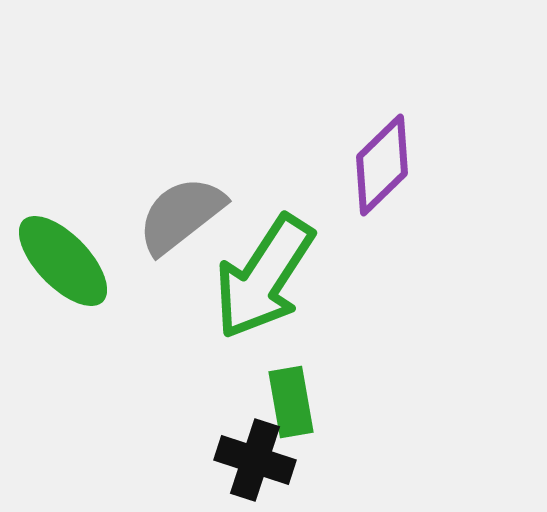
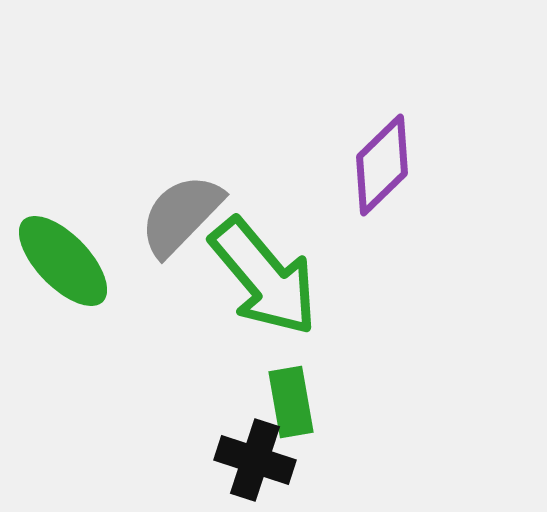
gray semicircle: rotated 8 degrees counterclockwise
green arrow: rotated 73 degrees counterclockwise
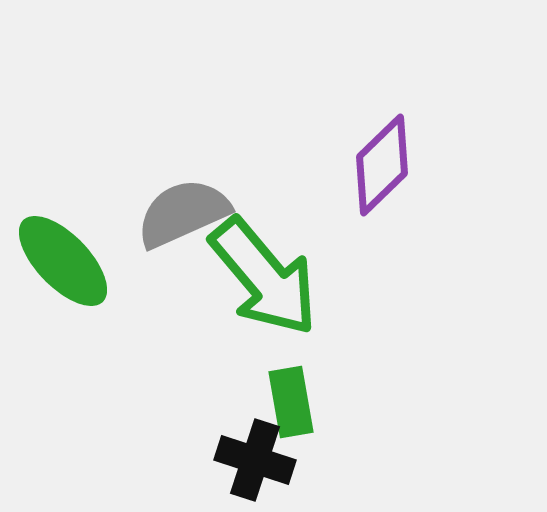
gray semicircle: moved 2 px right, 2 px up; rotated 22 degrees clockwise
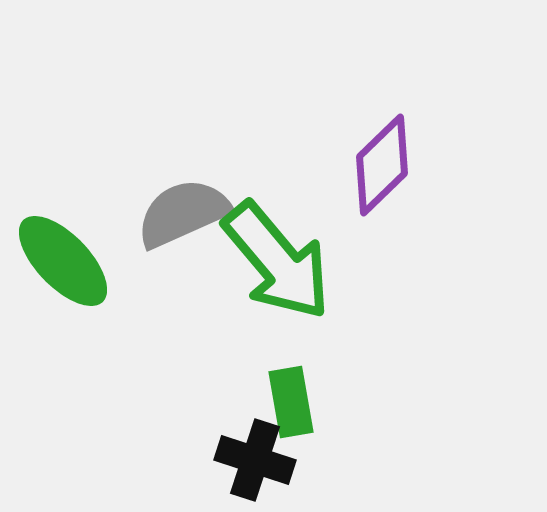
green arrow: moved 13 px right, 16 px up
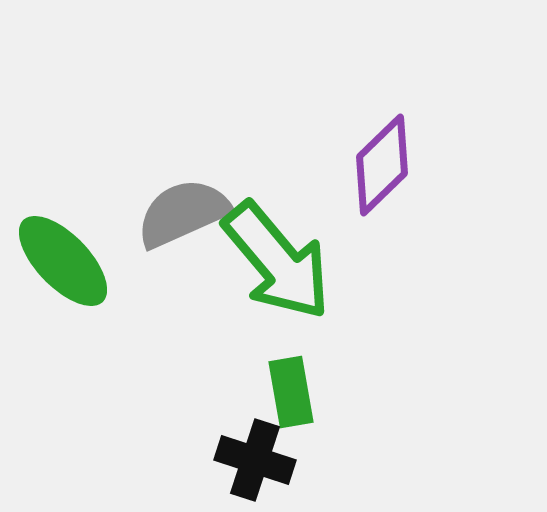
green rectangle: moved 10 px up
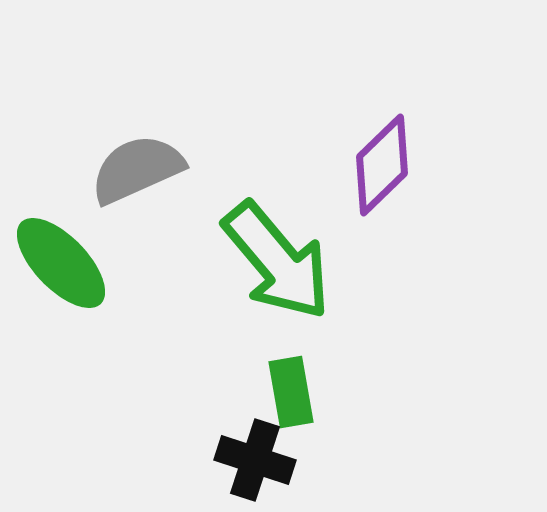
gray semicircle: moved 46 px left, 44 px up
green ellipse: moved 2 px left, 2 px down
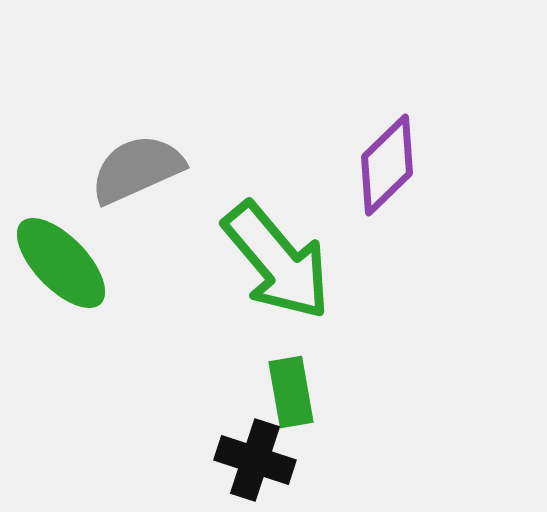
purple diamond: moved 5 px right
